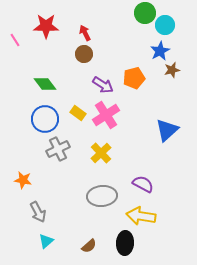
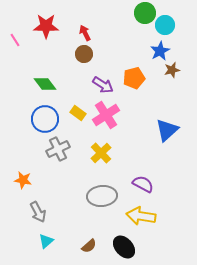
black ellipse: moved 1 px left, 4 px down; rotated 45 degrees counterclockwise
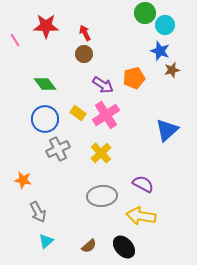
blue star: rotated 24 degrees counterclockwise
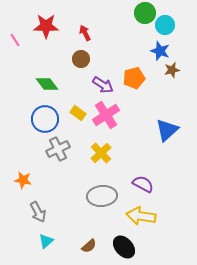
brown circle: moved 3 px left, 5 px down
green diamond: moved 2 px right
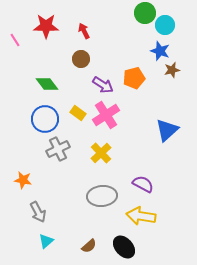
red arrow: moved 1 px left, 2 px up
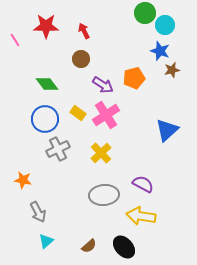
gray ellipse: moved 2 px right, 1 px up
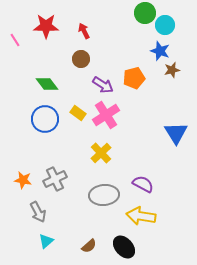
blue triangle: moved 9 px right, 3 px down; rotated 20 degrees counterclockwise
gray cross: moved 3 px left, 30 px down
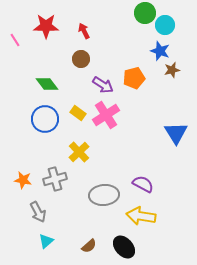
yellow cross: moved 22 px left, 1 px up
gray cross: rotated 10 degrees clockwise
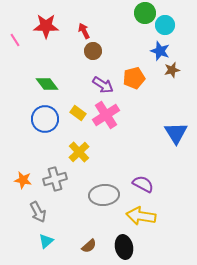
brown circle: moved 12 px right, 8 px up
black ellipse: rotated 30 degrees clockwise
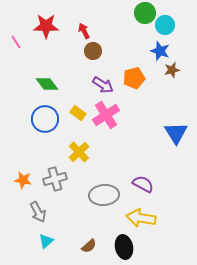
pink line: moved 1 px right, 2 px down
yellow arrow: moved 2 px down
